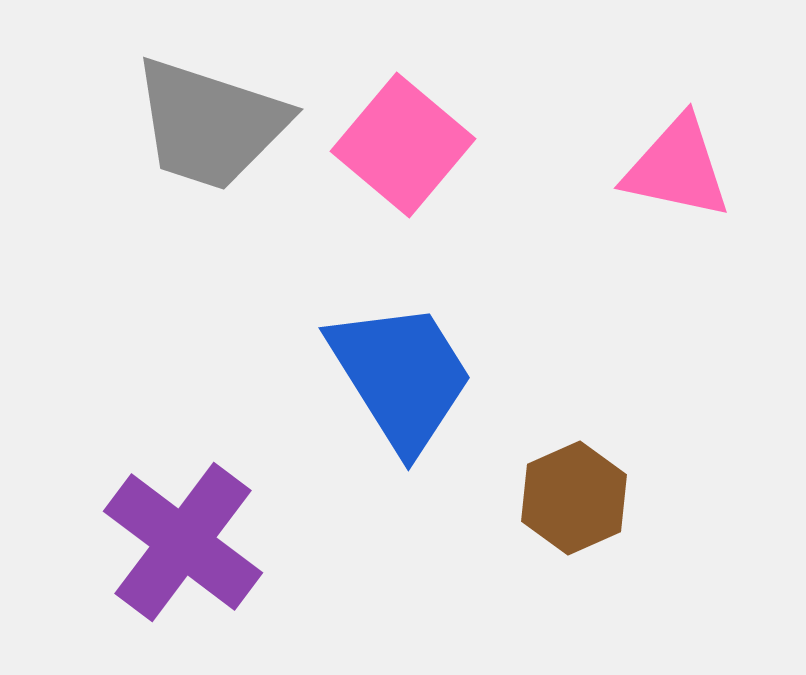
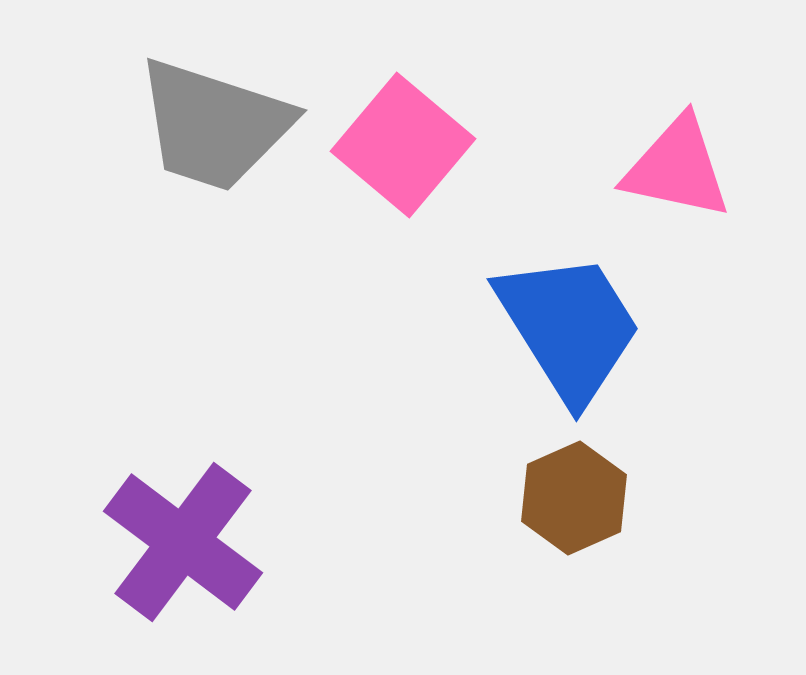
gray trapezoid: moved 4 px right, 1 px down
blue trapezoid: moved 168 px right, 49 px up
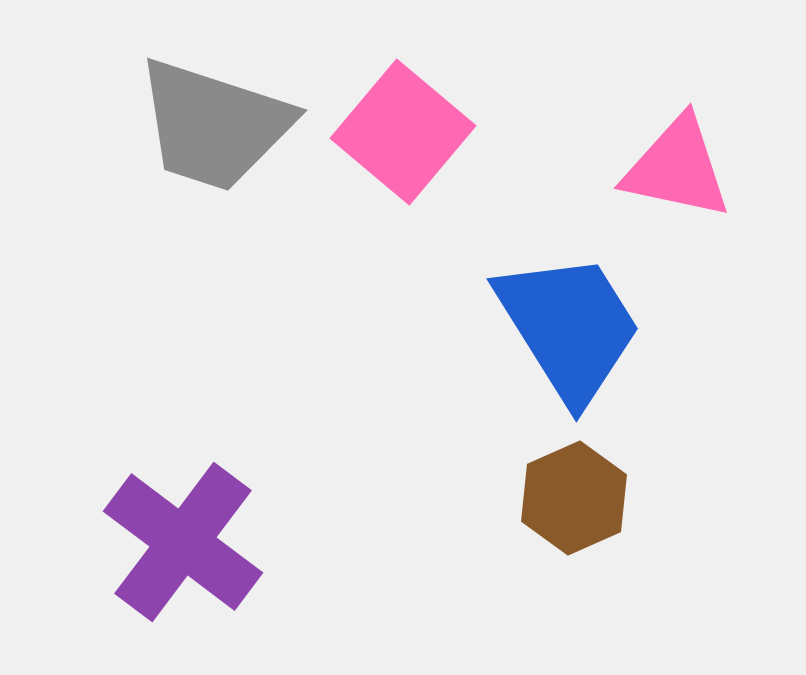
pink square: moved 13 px up
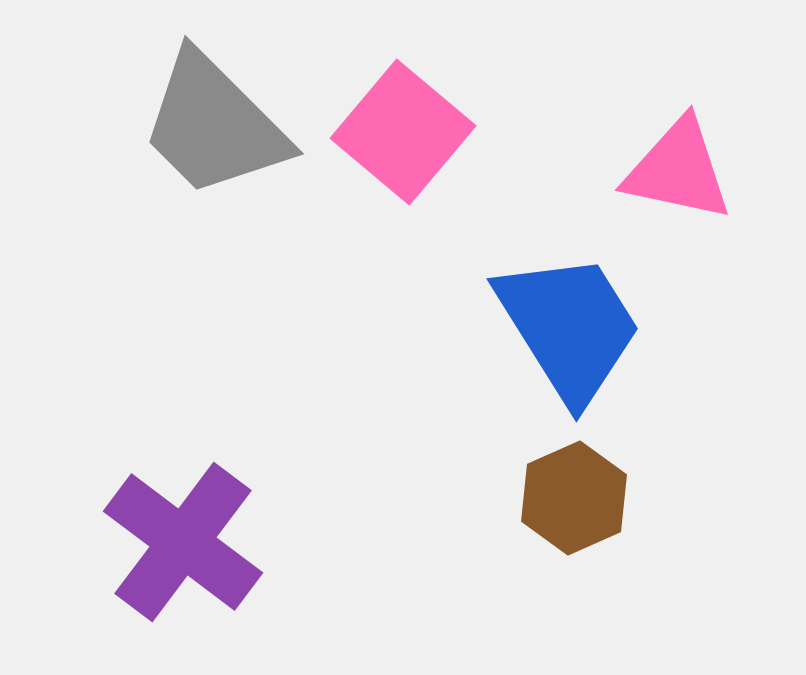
gray trapezoid: rotated 27 degrees clockwise
pink triangle: moved 1 px right, 2 px down
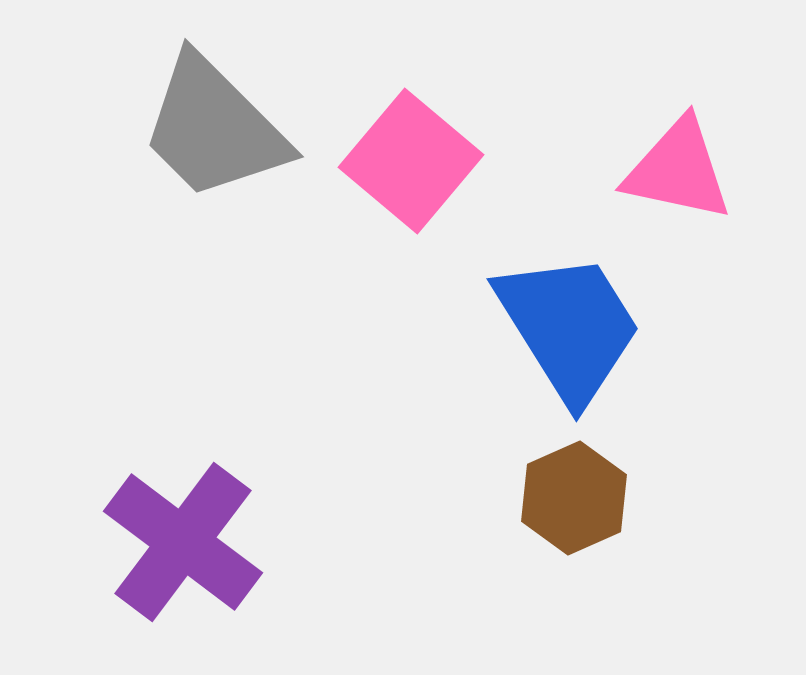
gray trapezoid: moved 3 px down
pink square: moved 8 px right, 29 px down
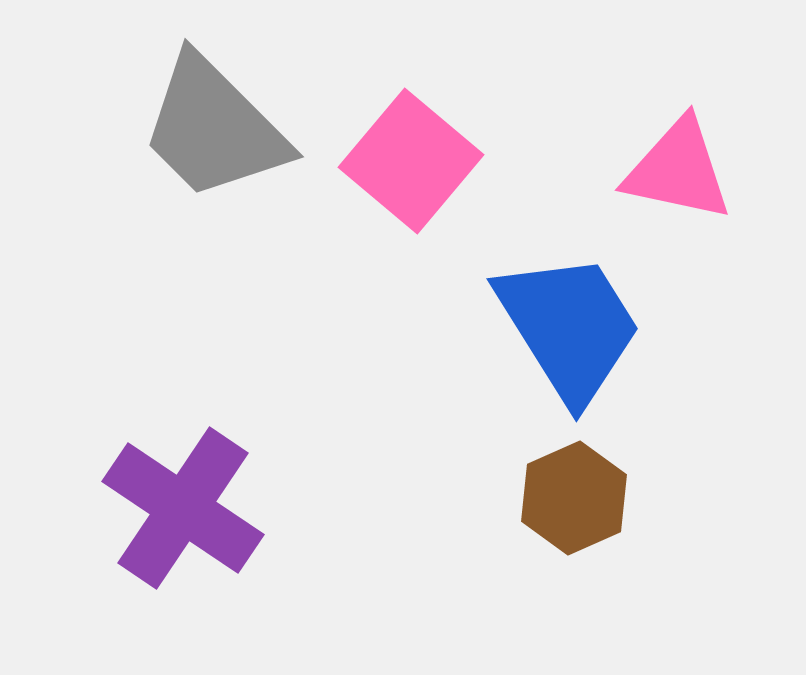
purple cross: moved 34 px up; rotated 3 degrees counterclockwise
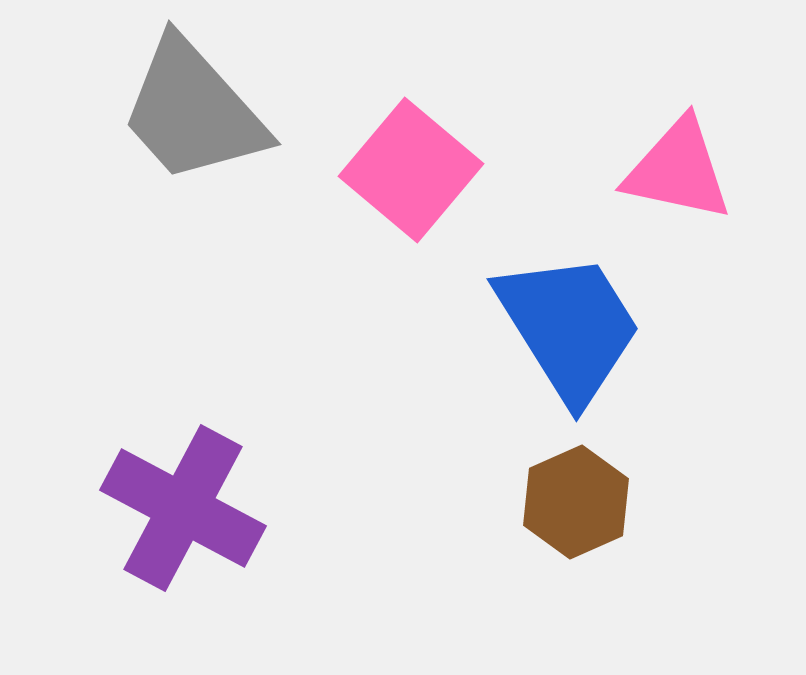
gray trapezoid: moved 21 px left, 17 px up; rotated 3 degrees clockwise
pink square: moved 9 px down
brown hexagon: moved 2 px right, 4 px down
purple cross: rotated 6 degrees counterclockwise
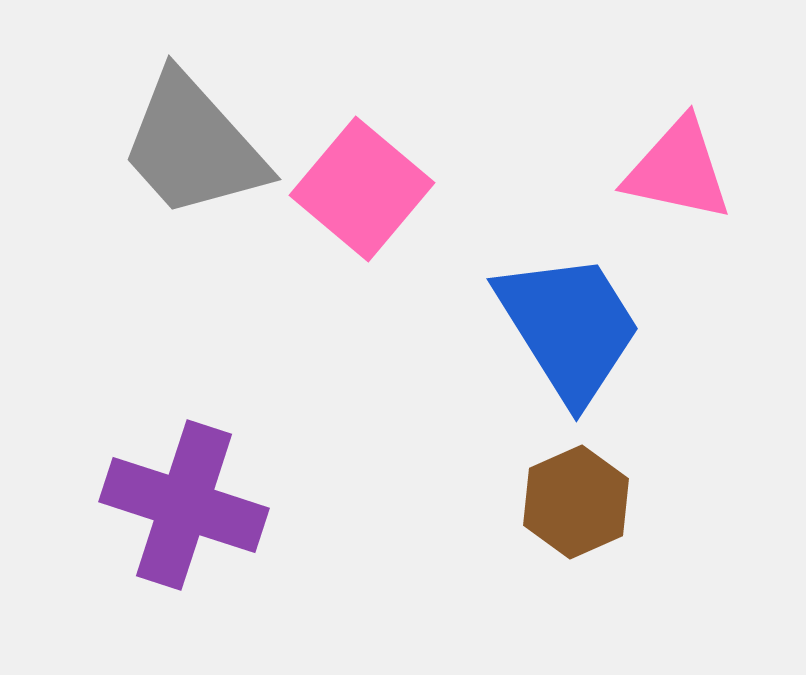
gray trapezoid: moved 35 px down
pink square: moved 49 px left, 19 px down
purple cross: moved 1 px right, 3 px up; rotated 10 degrees counterclockwise
